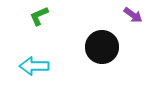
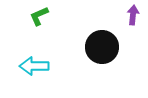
purple arrow: rotated 120 degrees counterclockwise
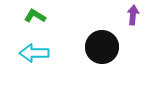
green L-shape: moved 4 px left; rotated 55 degrees clockwise
cyan arrow: moved 13 px up
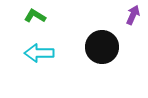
purple arrow: rotated 18 degrees clockwise
cyan arrow: moved 5 px right
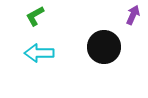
green L-shape: rotated 60 degrees counterclockwise
black circle: moved 2 px right
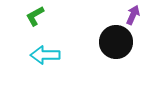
black circle: moved 12 px right, 5 px up
cyan arrow: moved 6 px right, 2 px down
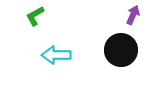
black circle: moved 5 px right, 8 px down
cyan arrow: moved 11 px right
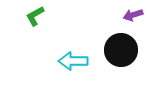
purple arrow: rotated 132 degrees counterclockwise
cyan arrow: moved 17 px right, 6 px down
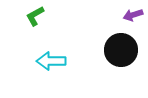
cyan arrow: moved 22 px left
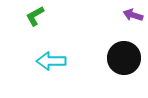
purple arrow: rotated 36 degrees clockwise
black circle: moved 3 px right, 8 px down
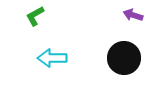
cyan arrow: moved 1 px right, 3 px up
